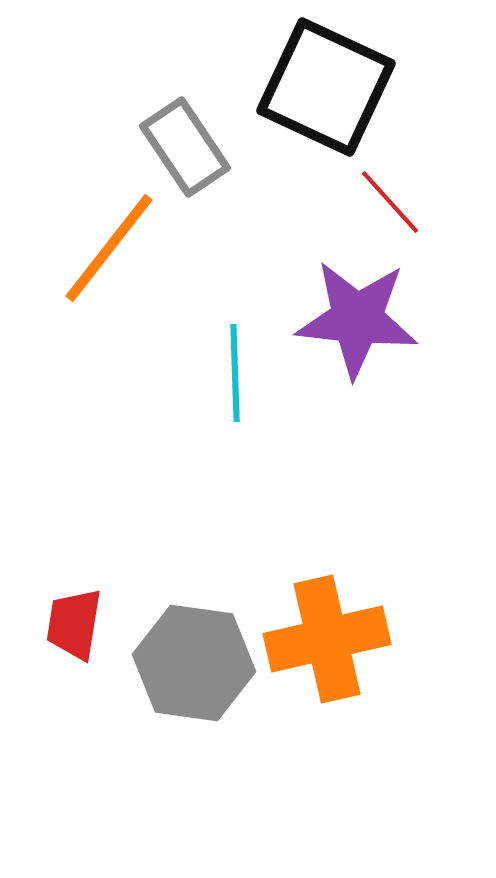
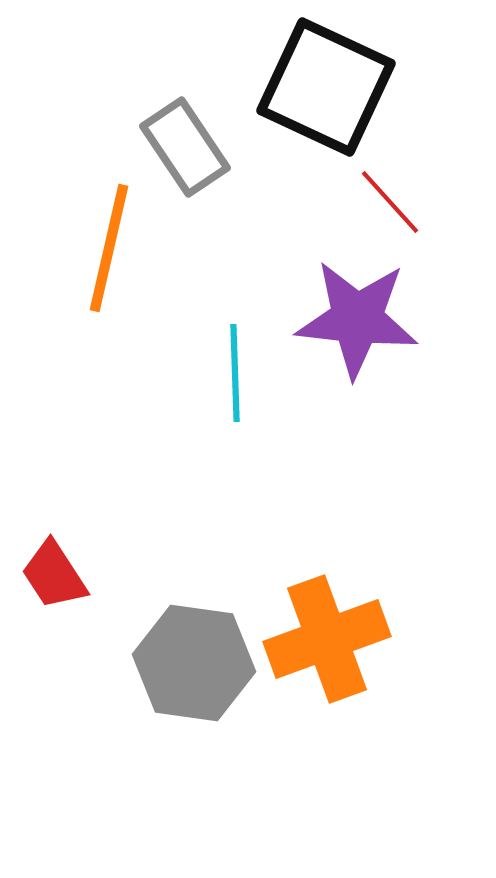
orange line: rotated 25 degrees counterclockwise
red trapezoid: moved 20 px left, 49 px up; rotated 42 degrees counterclockwise
orange cross: rotated 7 degrees counterclockwise
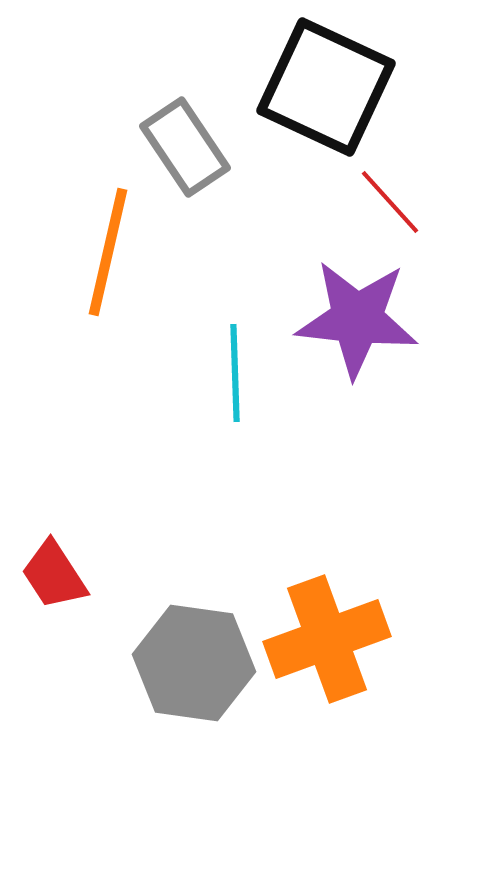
orange line: moved 1 px left, 4 px down
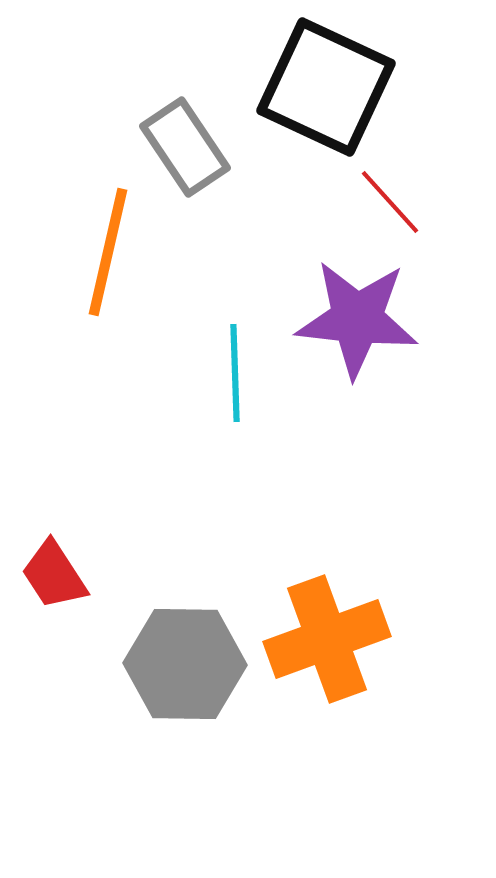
gray hexagon: moved 9 px left, 1 px down; rotated 7 degrees counterclockwise
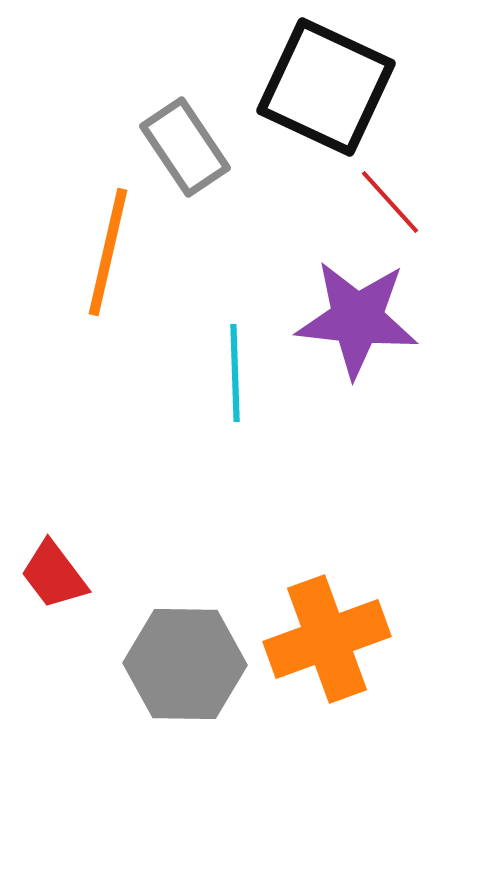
red trapezoid: rotated 4 degrees counterclockwise
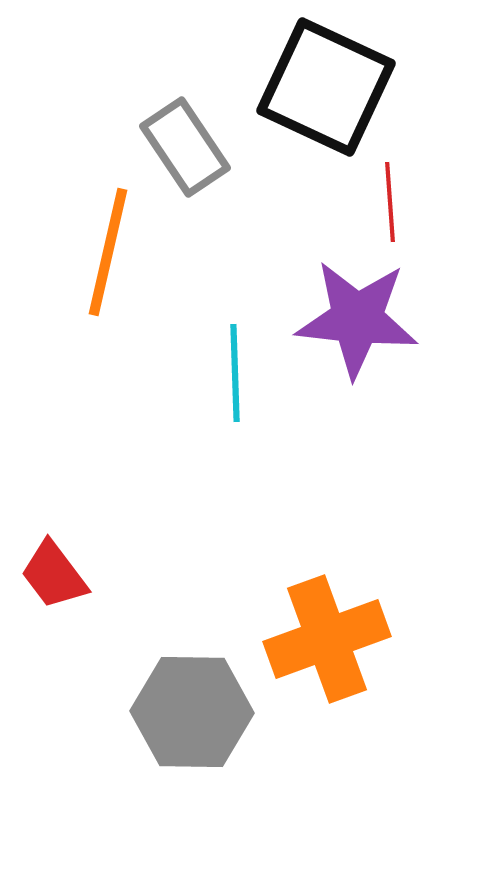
red line: rotated 38 degrees clockwise
gray hexagon: moved 7 px right, 48 px down
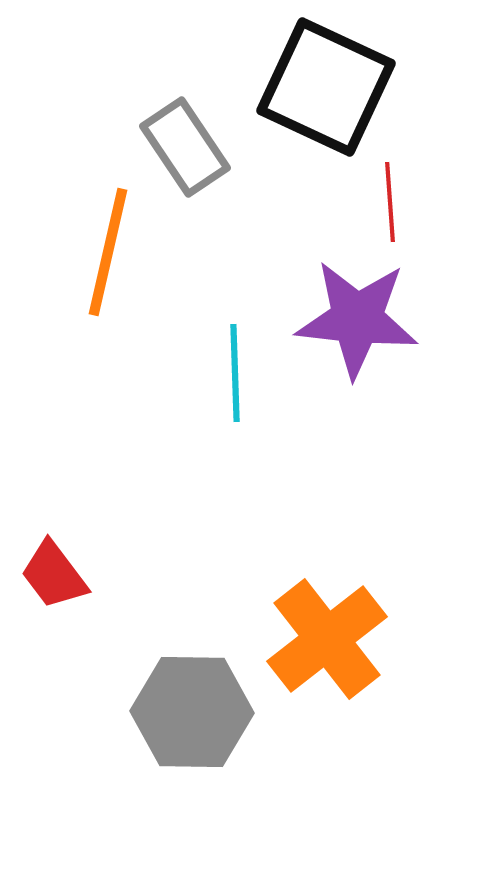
orange cross: rotated 18 degrees counterclockwise
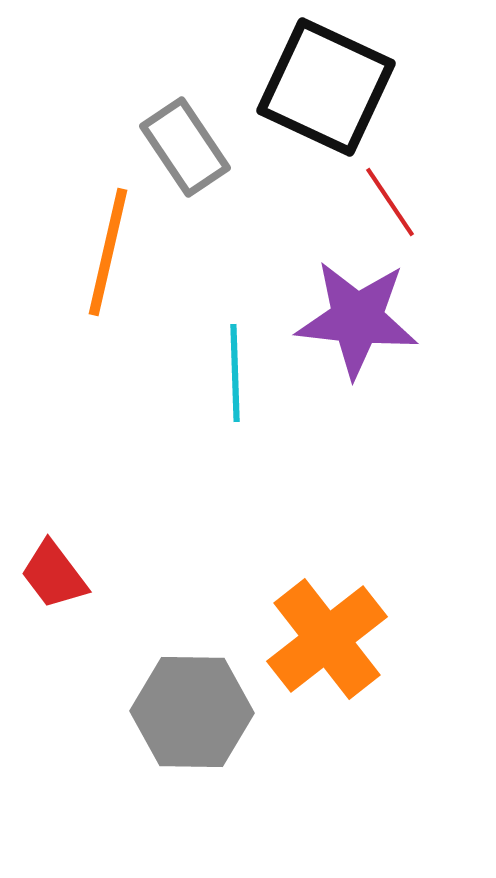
red line: rotated 30 degrees counterclockwise
